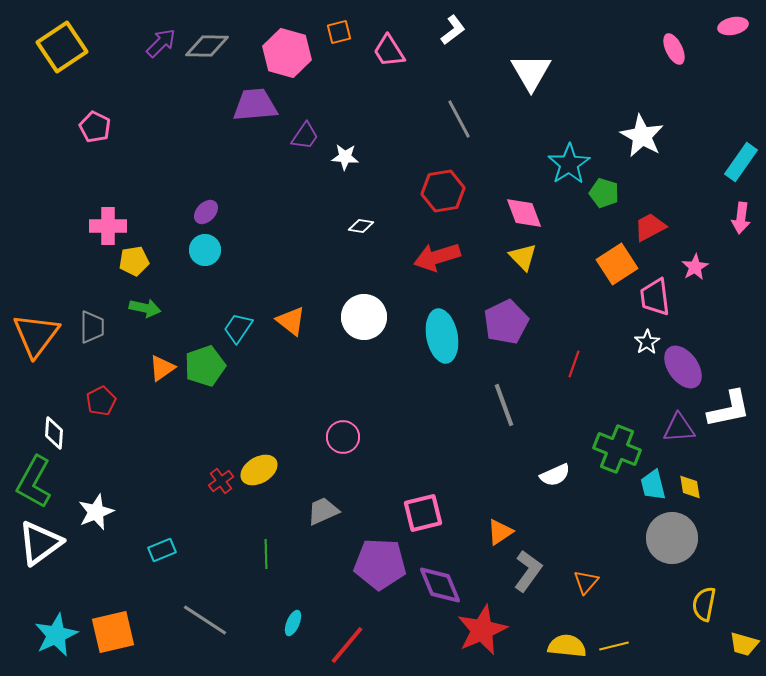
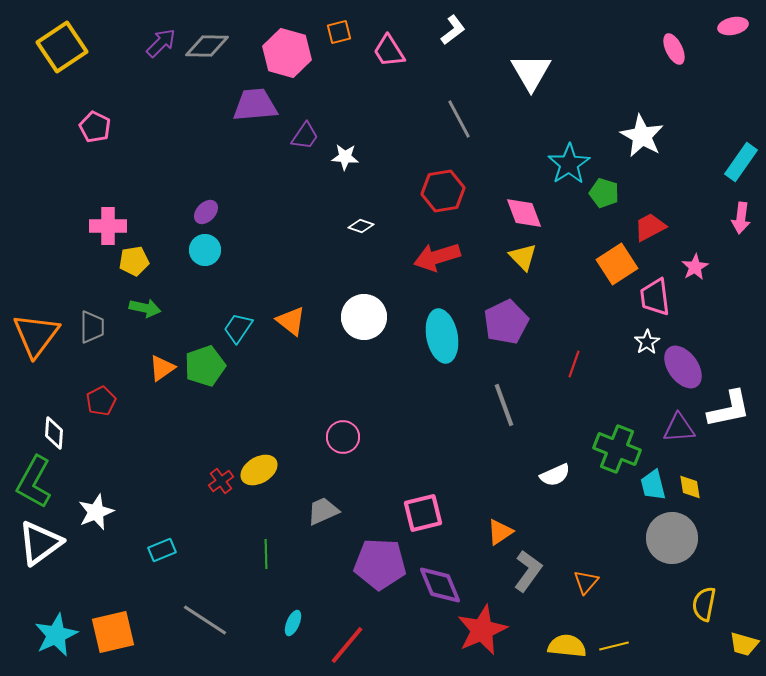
white diamond at (361, 226): rotated 10 degrees clockwise
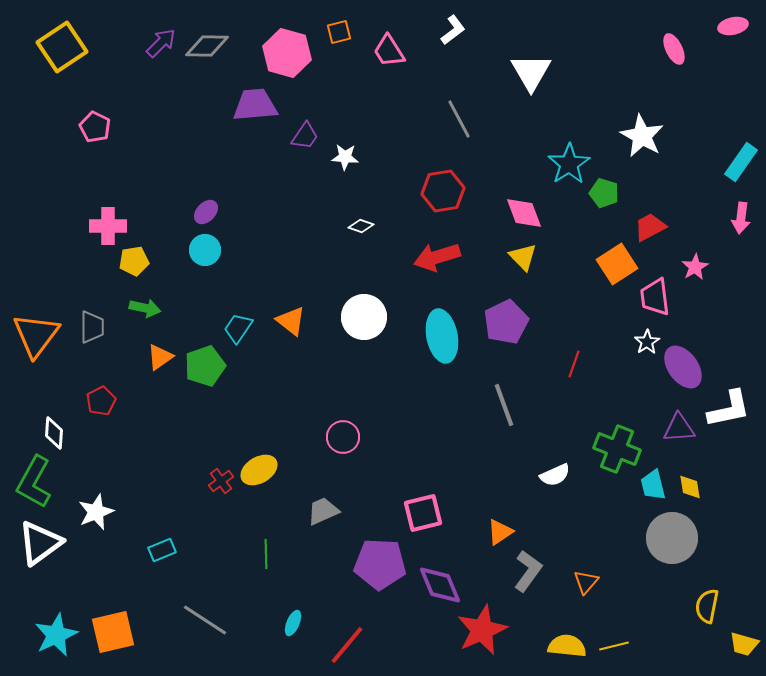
orange triangle at (162, 368): moved 2 px left, 11 px up
yellow semicircle at (704, 604): moved 3 px right, 2 px down
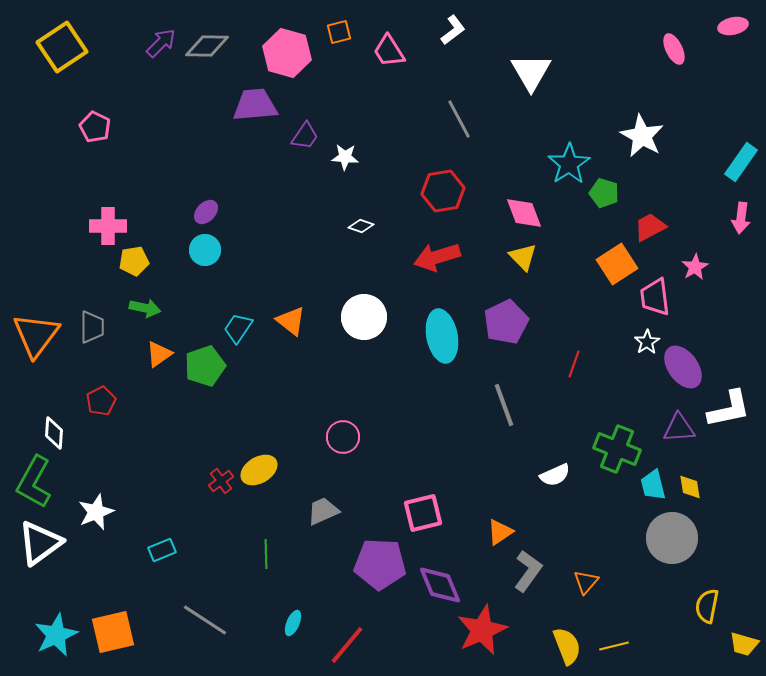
orange triangle at (160, 357): moved 1 px left, 3 px up
yellow semicircle at (567, 646): rotated 63 degrees clockwise
